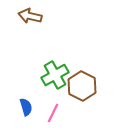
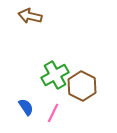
blue semicircle: rotated 18 degrees counterclockwise
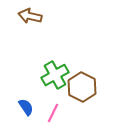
brown hexagon: moved 1 px down
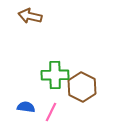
green cross: rotated 28 degrees clockwise
blue semicircle: rotated 48 degrees counterclockwise
pink line: moved 2 px left, 1 px up
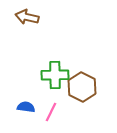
brown arrow: moved 3 px left, 1 px down
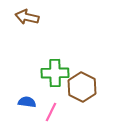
green cross: moved 2 px up
blue semicircle: moved 1 px right, 5 px up
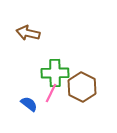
brown arrow: moved 1 px right, 16 px down
blue semicircle: moved 2 px right, 2 px down; rotated 30 degrees clockwise
pink line: moved 19 px up
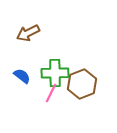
brown arrow: rotated 40 degrees counterclockwise
brown hexagon: moved 3 px up; rotated 12 degrees clockwise
blue semicircle: moved 7 px left, 28 px up
